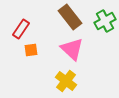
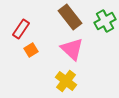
orange square: rotated 24 degrees counterclockwise
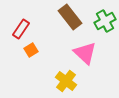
pink triangle: moved 13 px right, 4 px down
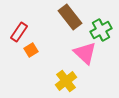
green cross: moved 4 px left, 9 px down
red rectangle: moved 2 px left, 3 px down
yellow cross: rotated 15 degrees clockwise
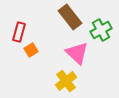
red rectangle: rotated 18 degrees counterclockwise
pink triangle: moved 8 px left
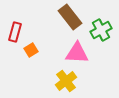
red rectangle: moved 4 px left
pink triangle: rotated 40 degrees counterclockwise
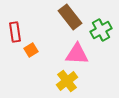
red rectangle: rotated 24 degrees counterclockwise
pink triangle: moved 1 px down
yellow cross: moved 1 px right
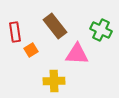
brown rectangle: moved 15 px left, 9 px down
green cross: rotated 35 degrees counterclockwise
yellow cross: moved 13 px left; rotated 35 degrees clockwise
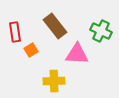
green cross: moved 1 px down
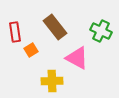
brown rectangle: moved 1 px down
pink triangle: moved 4 px down; rotated 25 degrees clockwise
yellow cross: moved 2 px left
